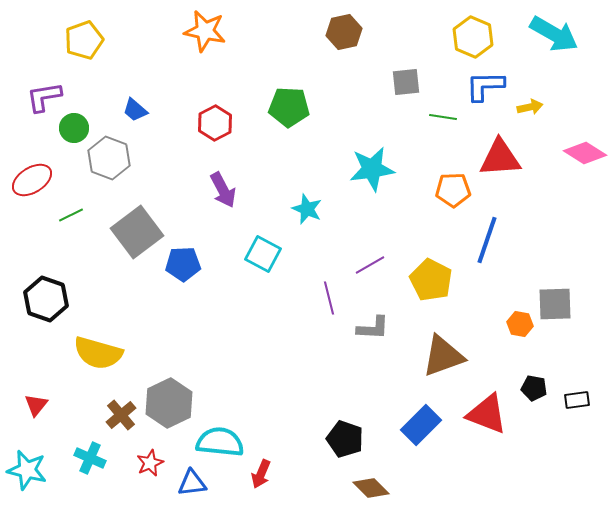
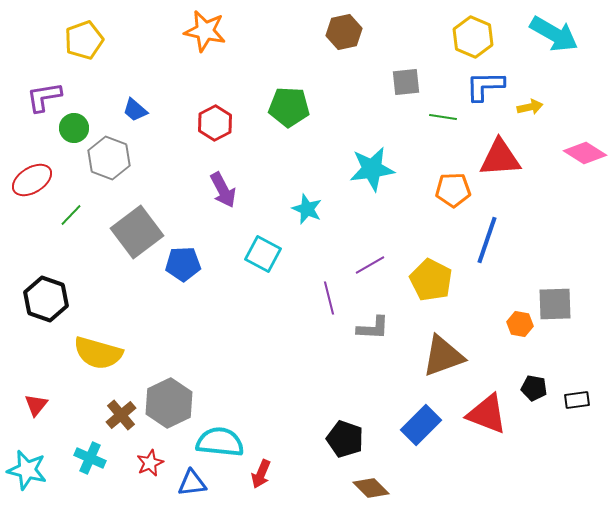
green line at (71, 215): rotated 20 degrees counterclockwise
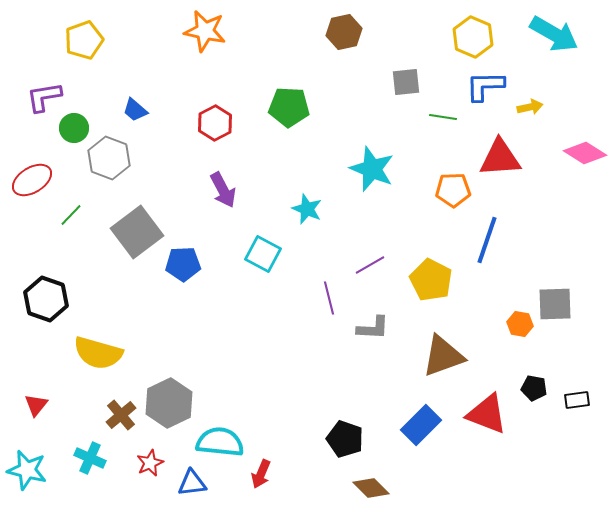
cyan star at (372, 169): rotated 30 degrees clockwise
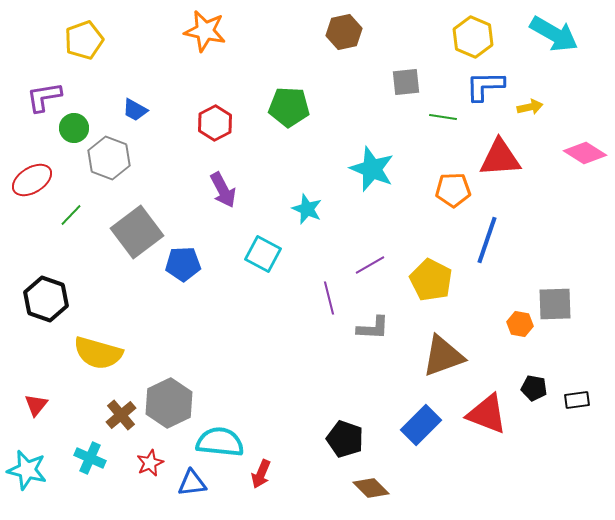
blue trapezoid at (135, 110): rotated 12 degrees counterclockwise
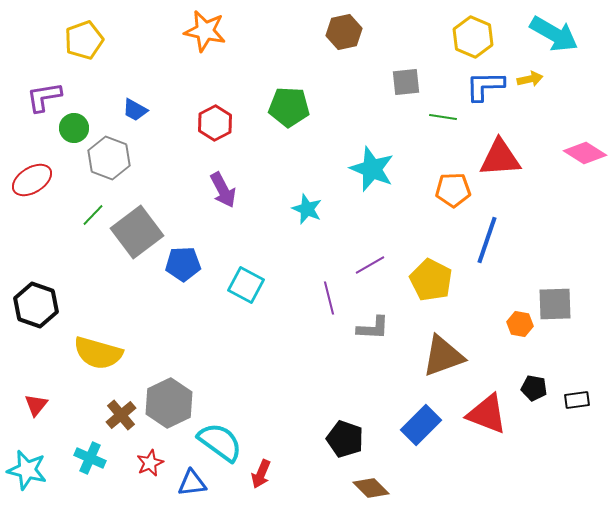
yellow arrow at (530, 107): moved 28 px up
green line at (71, 215): moved 22 px right
cyan square at (263, 254): moved 17 px left, 31 px down
black hexagon at (46, 299): moved 10 px left, 6 px down
cyan semicircle at (220, 442): rotated 30 degrees clockwise
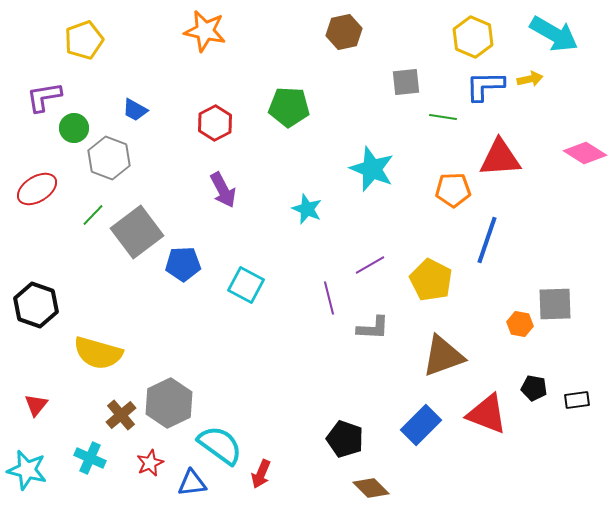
red ellipse at (32, 180): moved 5 px right, 9 px down
cyan semicircle at (220, 442): moved 3 px down
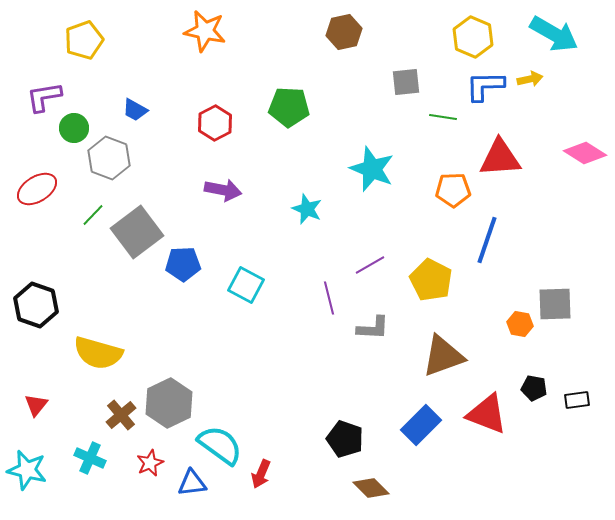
purple arrow at (223, 190): rotated 51 degrees counterclockwise
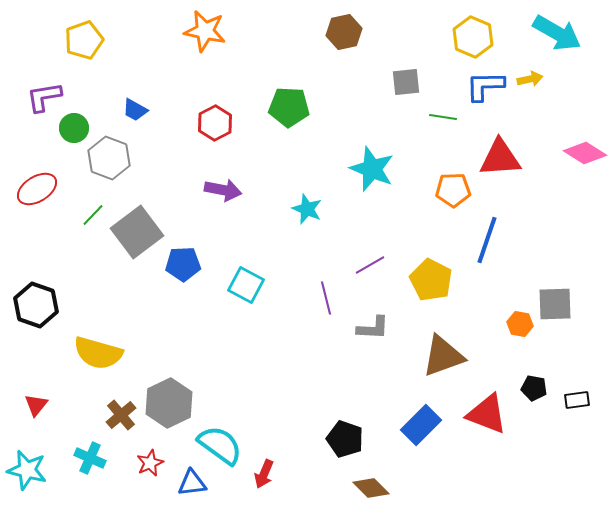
cyan arrow at (554, 34): moved 3 px right, 1 px up
purple line at (329, 298): moved 3 px left
red arrow at (261, 474): moved 3 px right
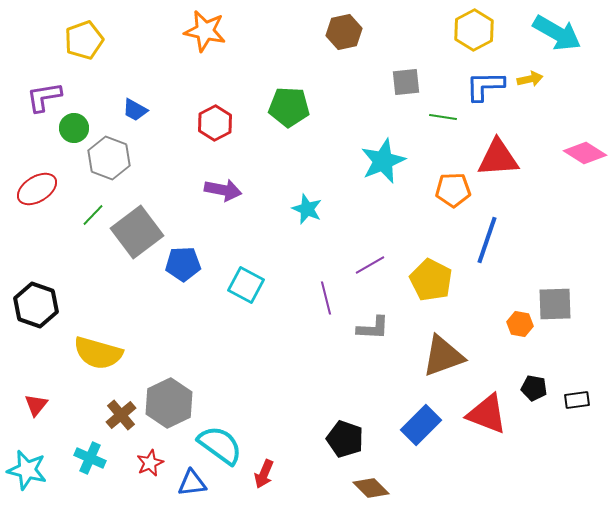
yellow hexagon at (473, 37): moved 1 px right, 7 px up; rotated 9 degrees clockwise
red triangle at (500, 158): moved 2 px left
cyan star at (372, 169): moved 11 px right, 8 px up; rotated 27 degrees clockwise
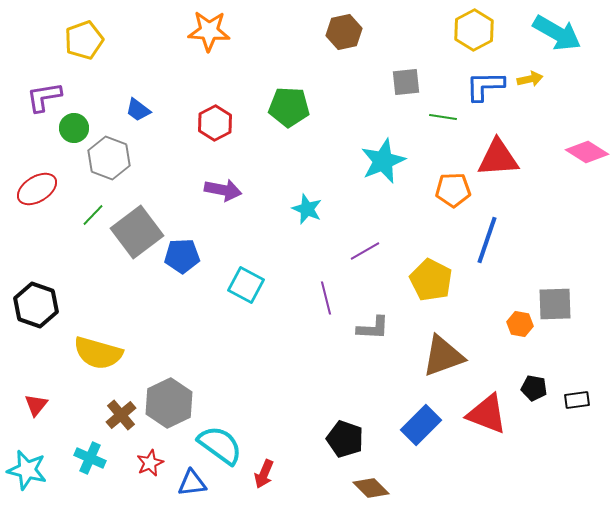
orange star at (205, 31): moved 4 px right; rotated 9 degrees counterclockwise
blue trapezoid at (135, 110): moved 3 px right; rotated 8 degrees clockwise
pink diamond at (585, 153): moved 2 px right, 1 px up
blue pentagon at (183, 264): moved 1 px left, 8 px up
purple line at (370, 265): moved 5 px left, 14 px up
